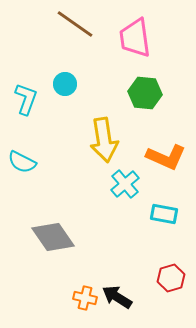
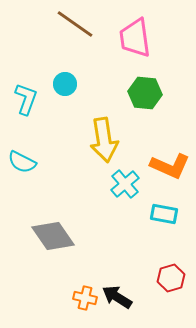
orange L-shape: moved 4 px right, 9 px down
gray diamond: moved 1 px up
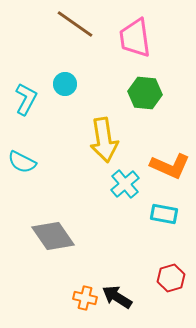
cyan L-shape: rotated 8 degrees clockwise
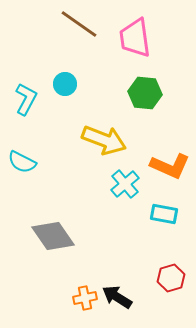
brown line: moved 4 px right
yellow arrow: rotated 60 degrees counterclockwise
orange cross: rotated 25 degrees counterclockwise
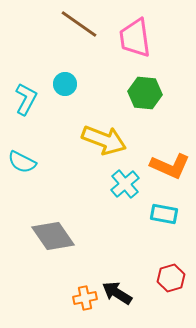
black arrow: moved 4 px up
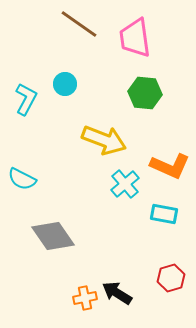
cyan semicircle: moved 17 px down
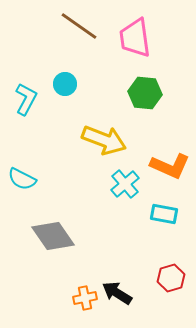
brown line: moved 2 px down
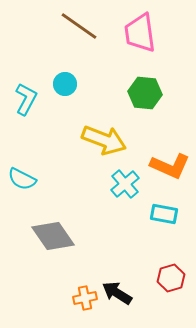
pink trapezoid: moved 5 px right, 5 px up
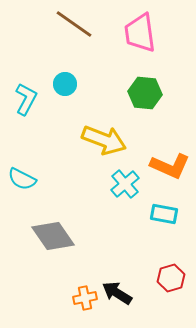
brown line: moved 5 px left, 2 px up
